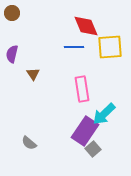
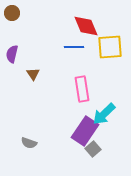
gray semicircle: rotated 21 degrees counterclockwise
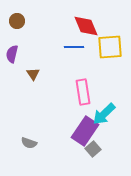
brown circle: moved 5 px right, 8 px down
pink rectangle: moved 1 px right, 3 px down
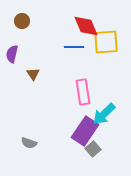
brown circle: moved 5 px right
yellow square: moved 4 px left, 5 px up
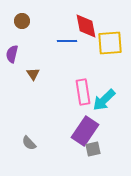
red diamond: rotated 12 degrees clockwise
yellow square: moved 4 px right, 1 px down
blue line: moved 7 px left, 6 px up
cyan arrow: moved 14 px up
gray semicircle: rotated 28 degrees clockwise
gray square: rotated 28 degrees clockwise
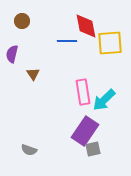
gray semicircle: moved 7 px down; rotated 28 degrees counterclockwise
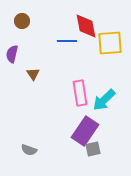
pink rectangle: moved 3 px left, 1 px down
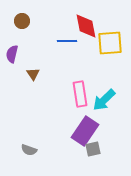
pink rectangle: moved 1 px down
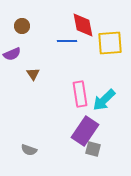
brown circle: moved 5 px down
red diamond: moved 3 px left, 1 px up
purple semicircle: rotated 126 degrees counterclockwise
gray square: rotated 28 degrees clockwise
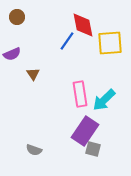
brown circle: moved 5 px left, 9 px up
blue line: rotated 54 degrees counterclockwise
gray semicircle: moved 5 px right
